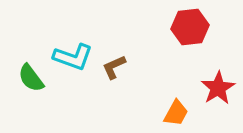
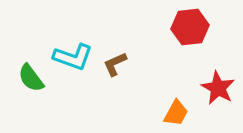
brown L-shape: moved 1 px right, 3 px up
red star: rotated 12 degrees counterclockwise
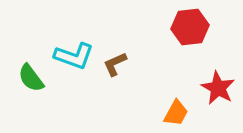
cyan L-shape: moved 1 px right, 1 px up
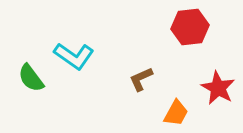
cyan L-shape: rotated 15 degrees clockwise
brown L-shape: moved 26 px right, 15 px down
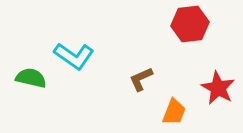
red hexagon: moved 3 px up
green semicircle: rotated 140 degrees clockwise
orange trapezoid: moved 2 px left, 1 px up; rotated 8 degrees counterclockwise
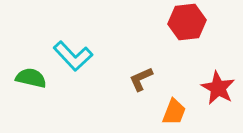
red hexagon: moved 3 px left, 2 px up
cyan L-shape: moved 1 px left; rotated 12 degrees clockwise
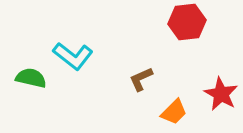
cyan L-shape: rotated 9 degrees counterclockwise
red star: moved 3 px right, 6 px down
orange trapezoid: rotated 24 degrees clockwise
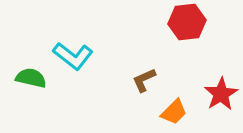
brown L-shape: moved 3 px right, 1 px down
red star: rotated 12 degrees clockwise
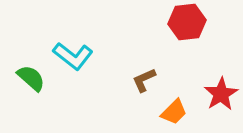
green semicircle: rotated 28 degrees clockwise
